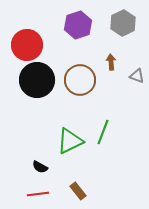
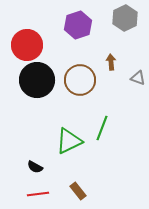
gray hexagon: moved 2 px right, 5 px up
gray triangle: moved 1 px right, 2 px down
green line: moved 1 px left, 4 px up
green triangle: moved 1 px left
black semicircle: moved 5 px left
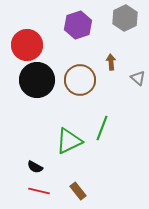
gray triangle: rotated 21 degrees clockwise
red line: moved 1 px right, 3 px up; rotated 20 degrees clockwise
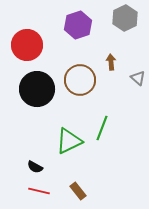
black circle: moved 9 px down
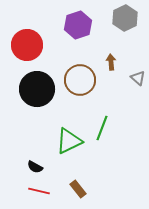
brown rectangle: moved 2 px up
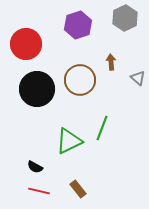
red circle: moved 1 px left, 1 px up
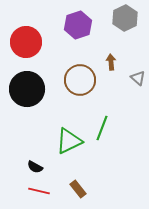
red circle: moved 2 px up
black circle: moved 10 px left
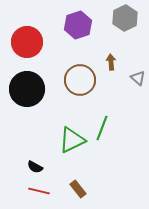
red circle: moved 1 px right
green triangle: moved 3 px right, 1 px up
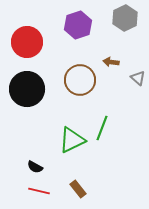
brown arrow: rotated 77 degrees counterclockwise
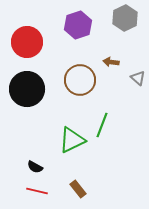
green line: moved 3 px up
red line: moved 2 px left
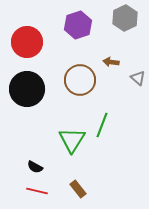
green triangle: rotated 32 degrees counterclockwise
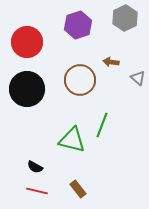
green triangle: rotated 48 degrees counterclockwise
